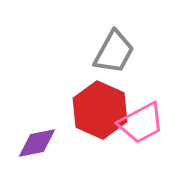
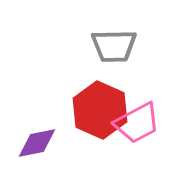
gray trapezoid: moved 6 px up; rotated 60 degrees clockwise
pink trapezoid: moved 4 px left
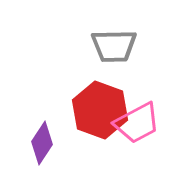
red hexagon: rotated 4 degrees counterclockwise
purple diamond: moved 5 px right; rotated 45 degrees counterclockwise
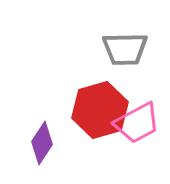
gray trapezoid: moved 11 px right, 3 px down
red hexagon: rotated 24 degrees clockwise
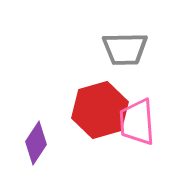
pink trapezoid: moved 1 px up; rotated 114 degrees clockwise
purple diamond: moved 6 px left
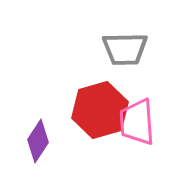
purple diamond: moved 2 px right, 2 px up
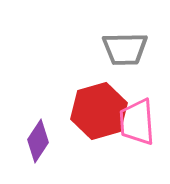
red hexagon: moved 1 px left, 1 px down
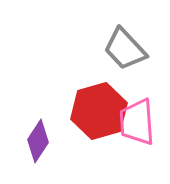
gray trapezoid: rotated 48 degrees clockwise
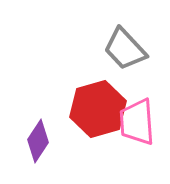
red hexagon: moved 1 px left, 2 px up
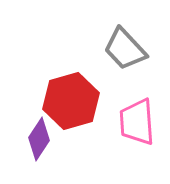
red hexagon: moved 27 px left, 8 px up
purple diamond: moved 1 px right, 2 px up
